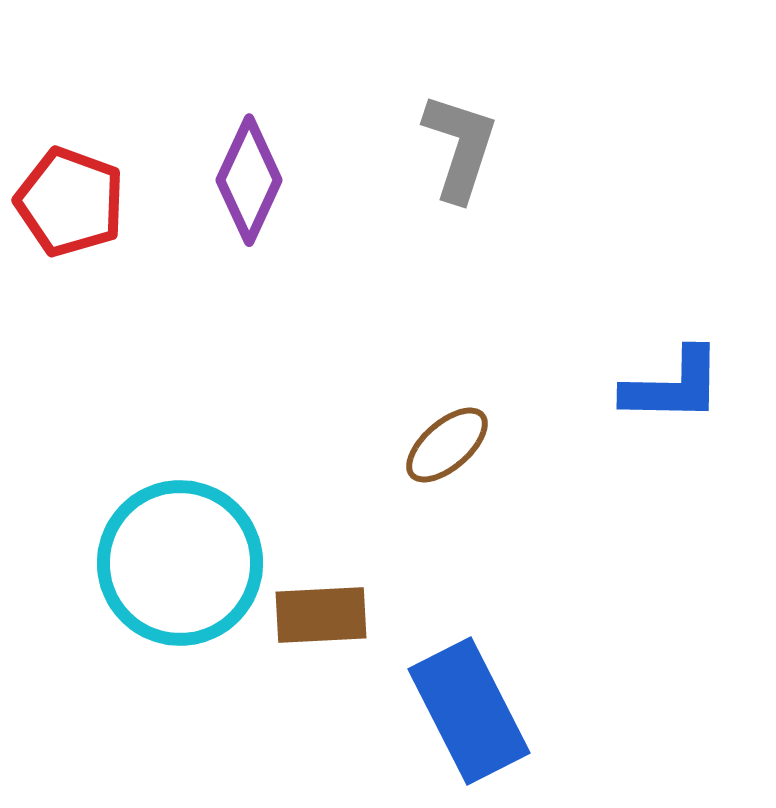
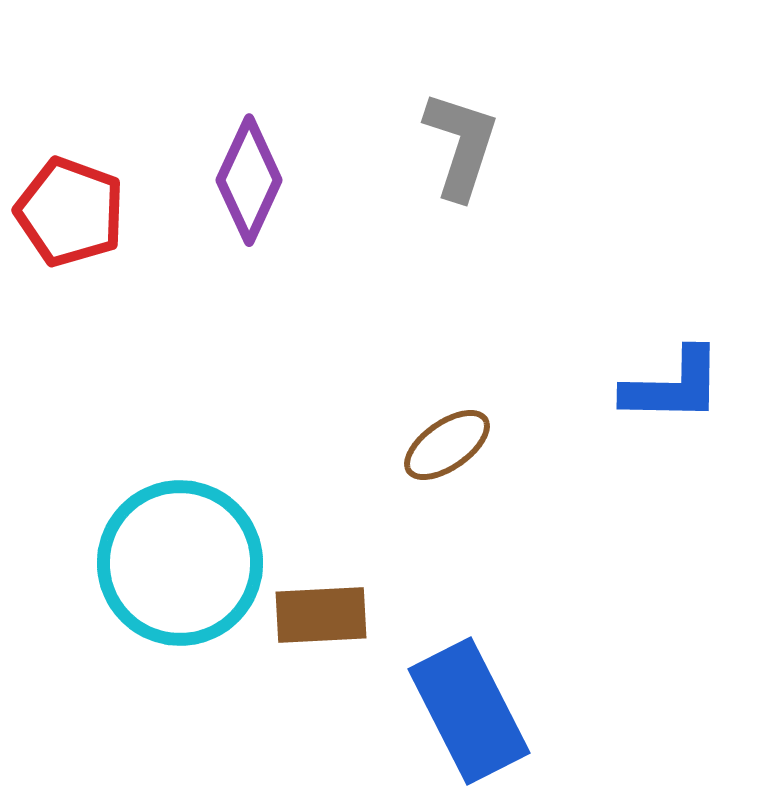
gray L-shape: moved 1 px right, 2 px up
red pentagon: moved 10 px down
brown ellipse: rotated 6 degrees clockwise
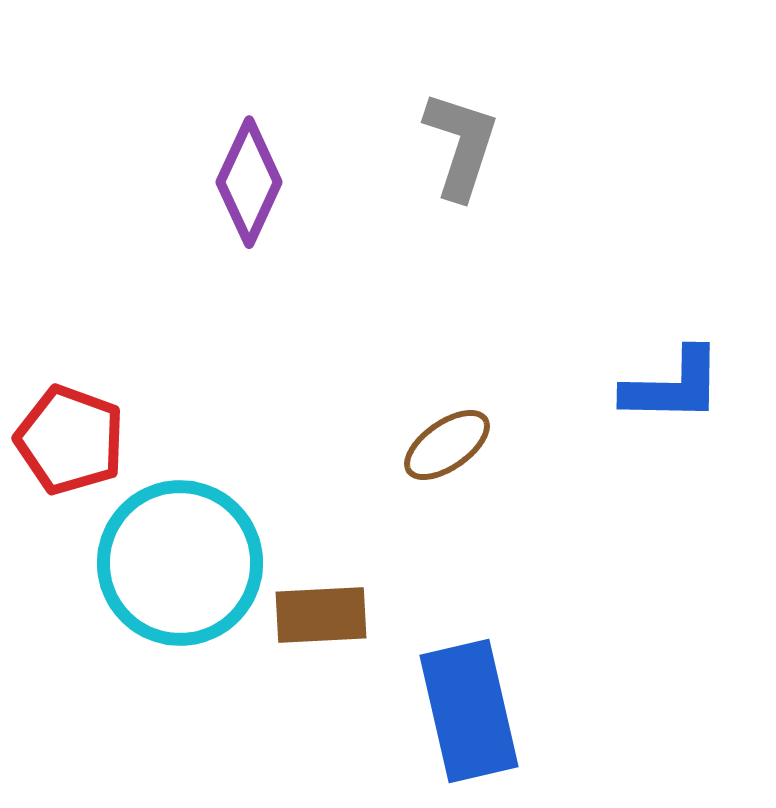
purple diamond: moved 2 px down
red pentagon: moved 228 px down
blue rectangle: rotated 14 degrees clockwise
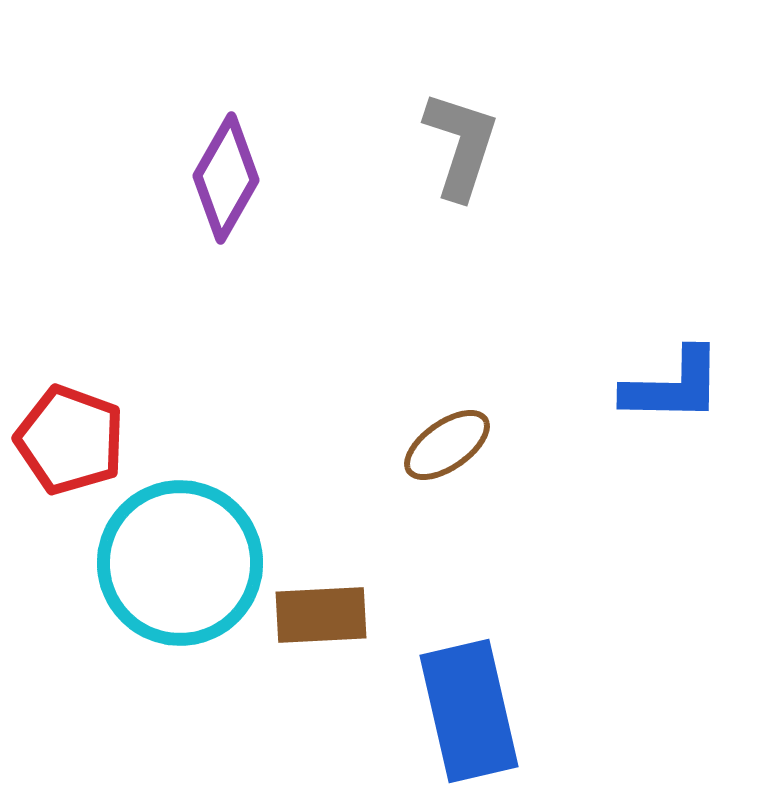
purple diamond: moved 23 px left, 4 px up; rotated 5 degrees clockwise
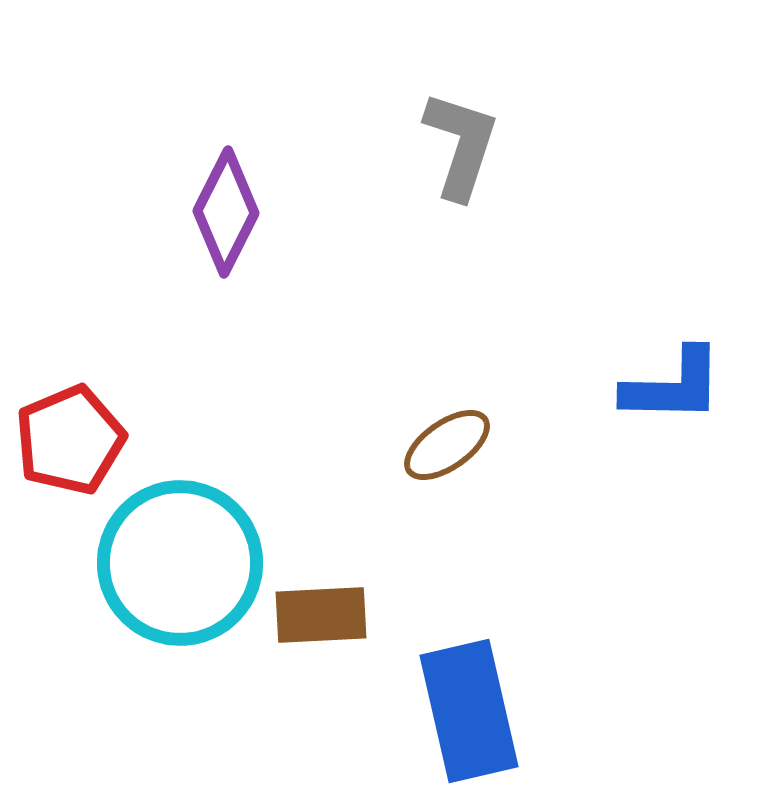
purple diamond: moved 34 px down; rotated 3 degrees counterclockwise
red pentagon: rotated 29 degrees clockwise
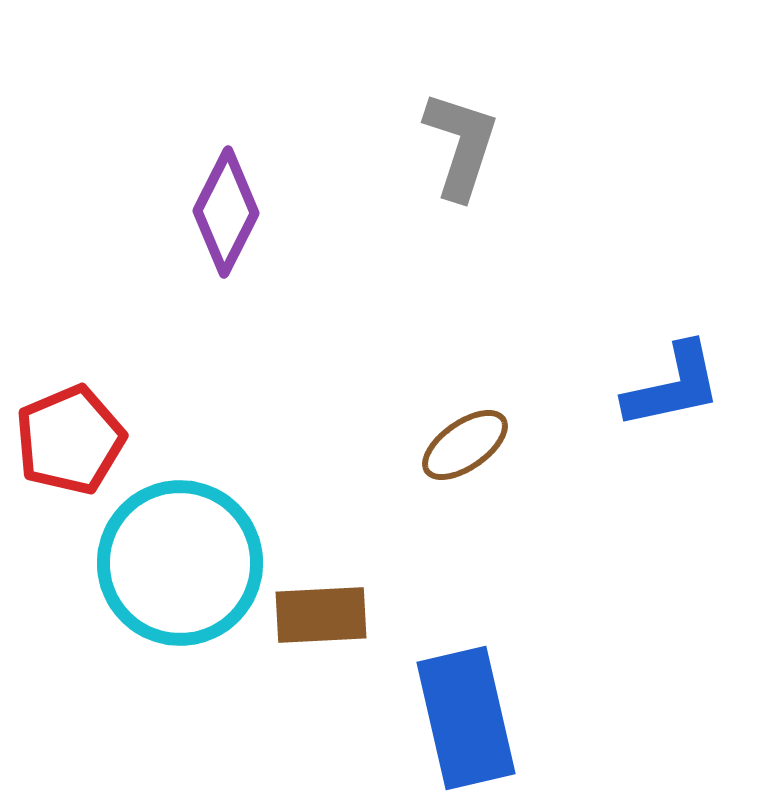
blue L-shape: rotated 13 degrees counterclockwise
brown ellipse: moved 18 px right
blue rectangle: moved 3 px left, 7 px down
